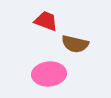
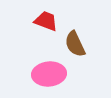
brown semicircle: rotated 52 degrees clockwise
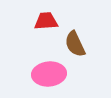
red trapezoid: rotated 25 degrees counterclockwise
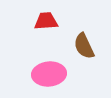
brown semicircle: moved 9 px right, 2 px down
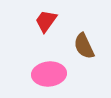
red trapezoid: rotated 50 degrees counterclockwise
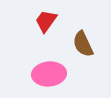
brown semicircle: moved 1 px left, 2 px up
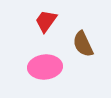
pink ellipse: moved 4 px left, 7 px up
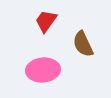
pink ellipse: moved 2 px left, 3 px down
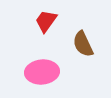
pink ellipse: moved 1 px left, 2 px down
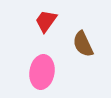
pink ellipse: rotated 76 degrees counterclockwise
